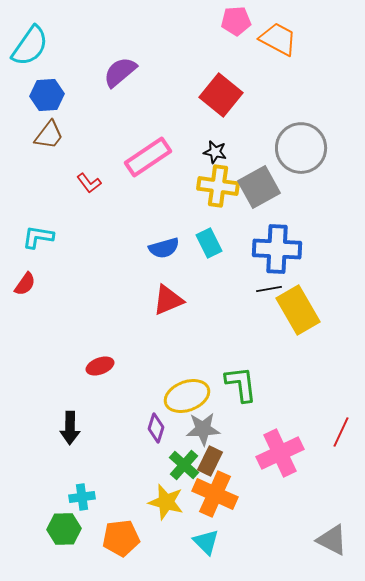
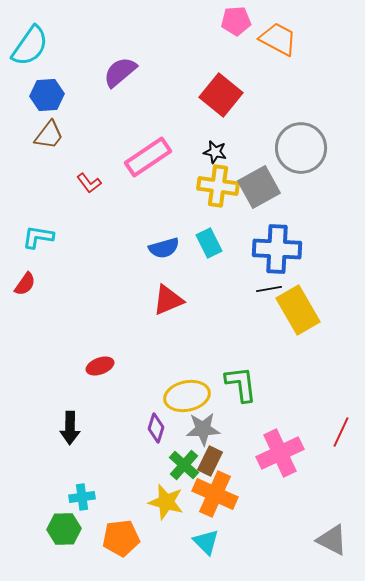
yellow ellipse: rotated 9 degrees clockwise
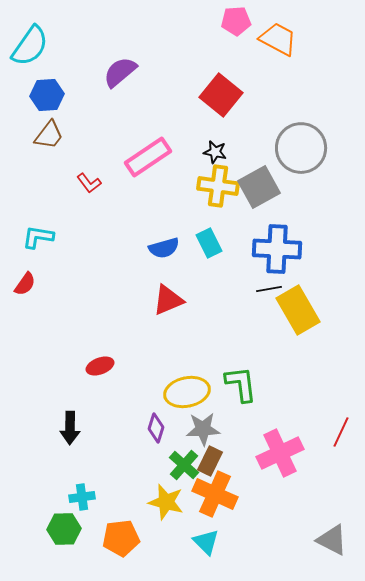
yellow ellipse: moved 4 px up
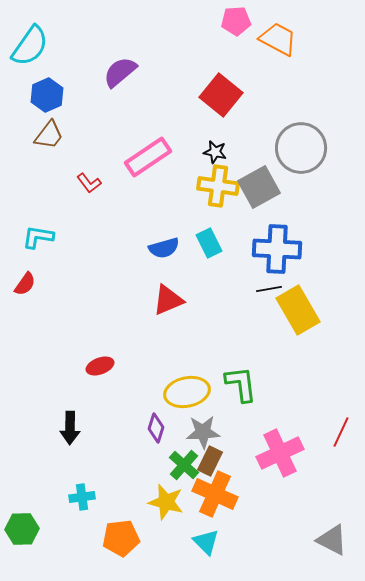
blue hexagon: rotated 20 degrees counterclockwise
gray star: moved 3 px down
green hexagon: moved 42 px left
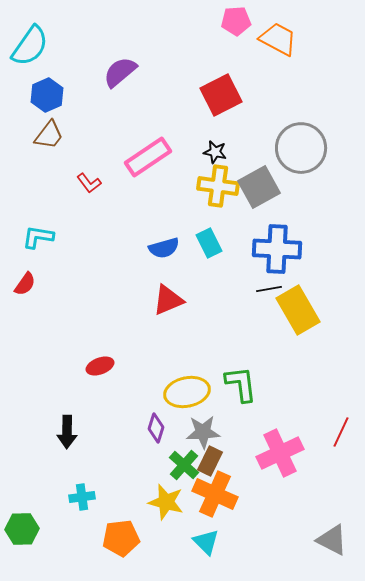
red square: rotated 24 degrees clockwise
black arrow: moved 3 px left, 4 px down
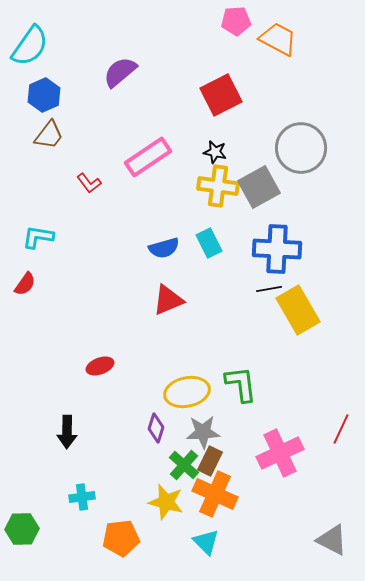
blue hexagon: moved 3 px left
red line: moved 3 px up
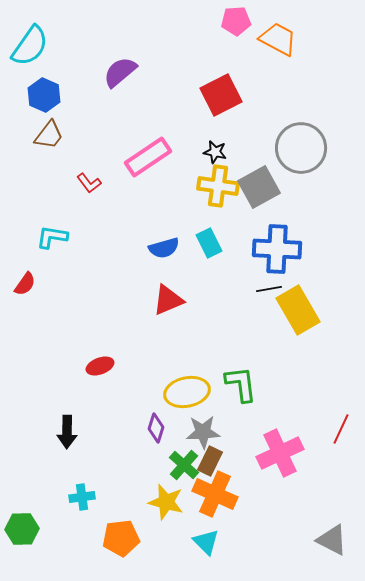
blue hexagon: rotated 12 degrees counterclockwise
cyan L-shape: moved 14 px right
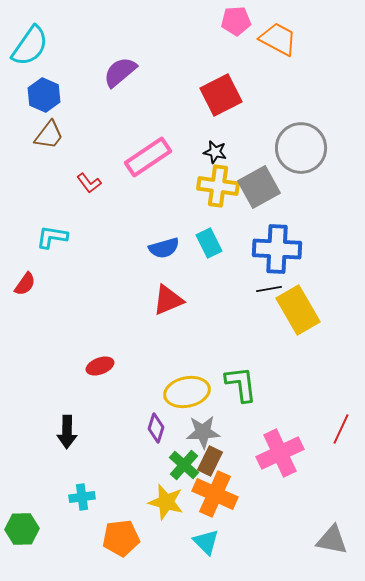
gray triangle: rotated 16 degrees counterclockwise
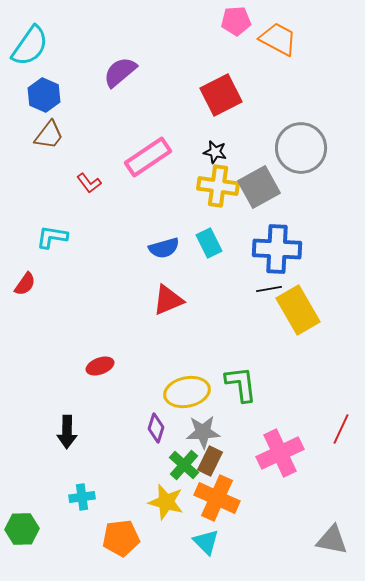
orange cross: moved 2 px right, 4 px down
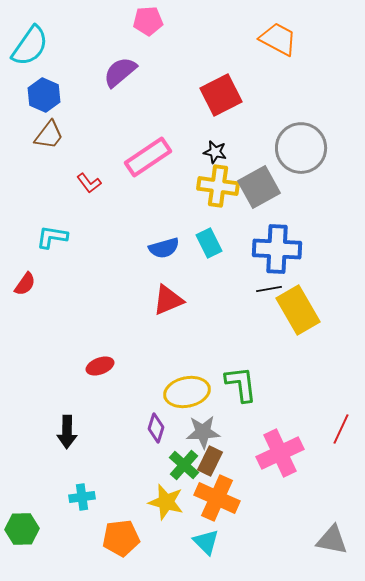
pink pentagon: moved 88 px left
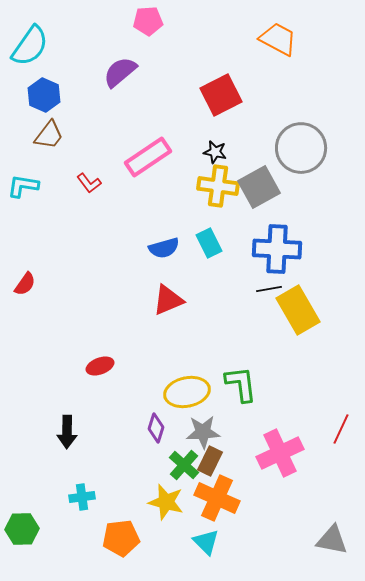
cyan L-shape: moved 29 px left, 51 px up
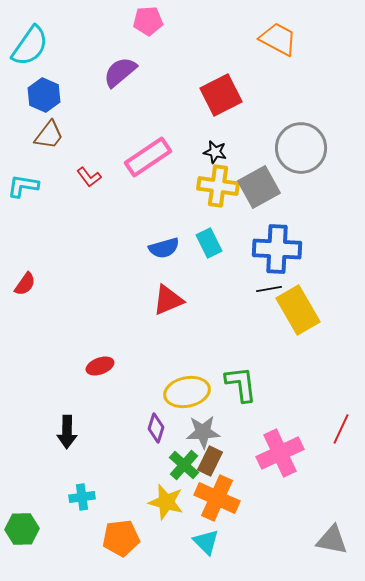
red L-shape: moved 6 px up
